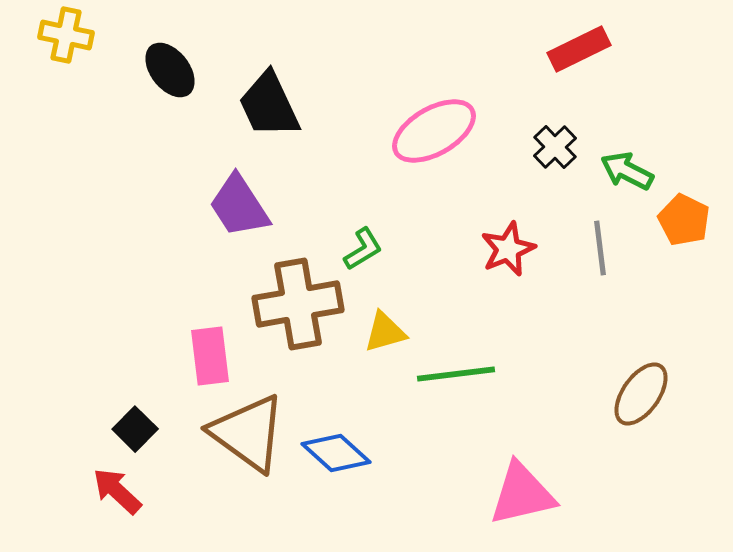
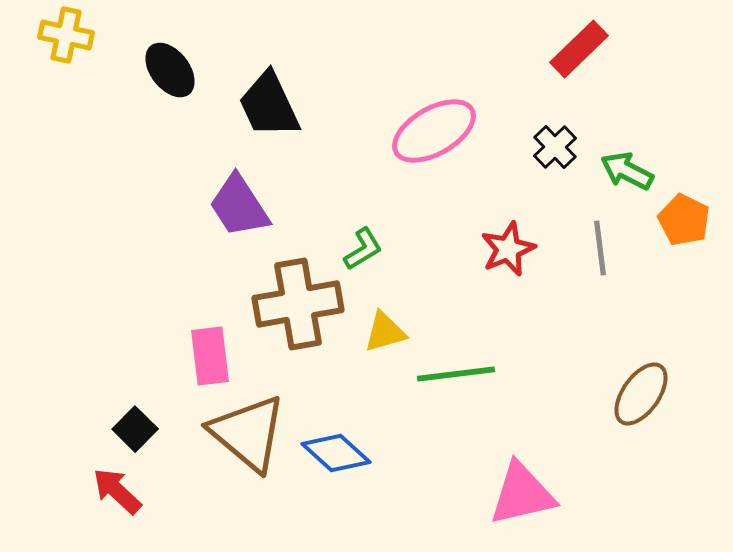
red rectangle: rotated 18 degrees counterclockwise
brown triangle: rotated 4 degrees clockwise
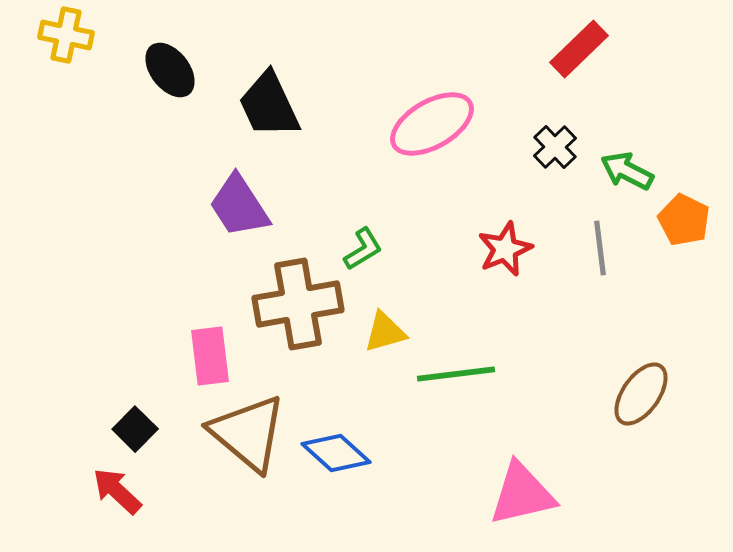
pink ellipse: moved 2 px left, 7 px up
red star: moved 3 px left
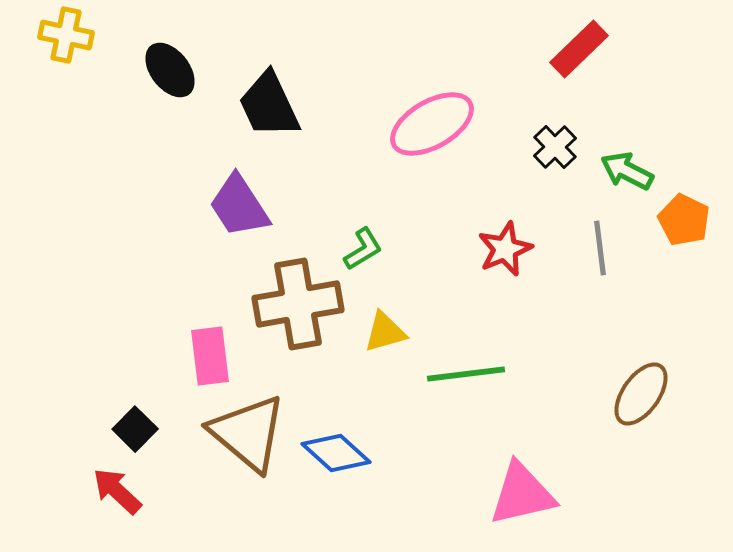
green line: moved 10 px right
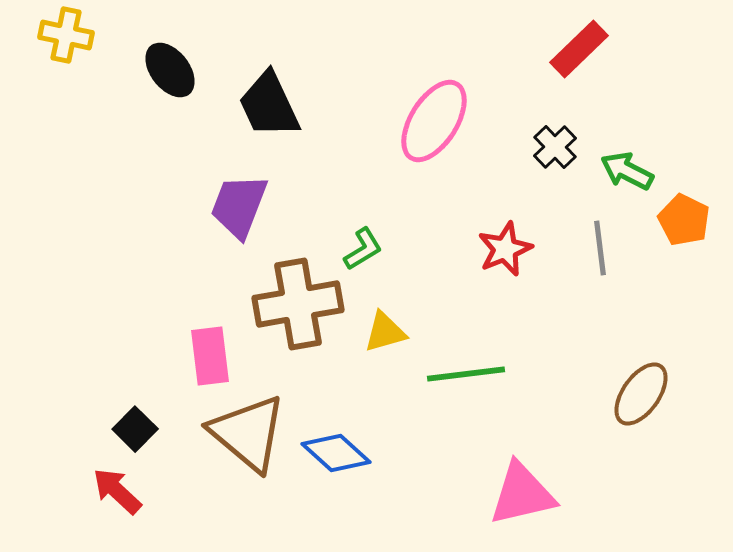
pink ellipse: moved 2 px right, 3 px up; rotated 28 degrees counterclockwise
purple trapezoid: rotated 54 degrees clockwise
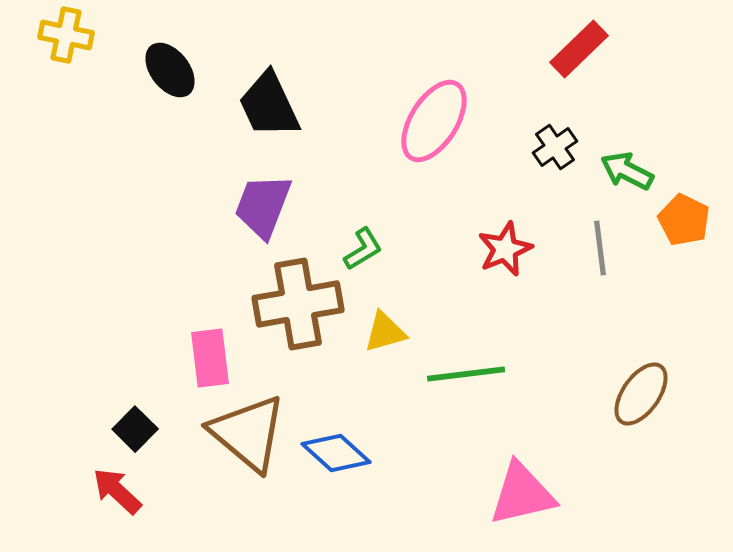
black cross: rotated 9 degrees clockwise
purple trapezoid: moved 24 px right
pink rectangle: moved 2 px down
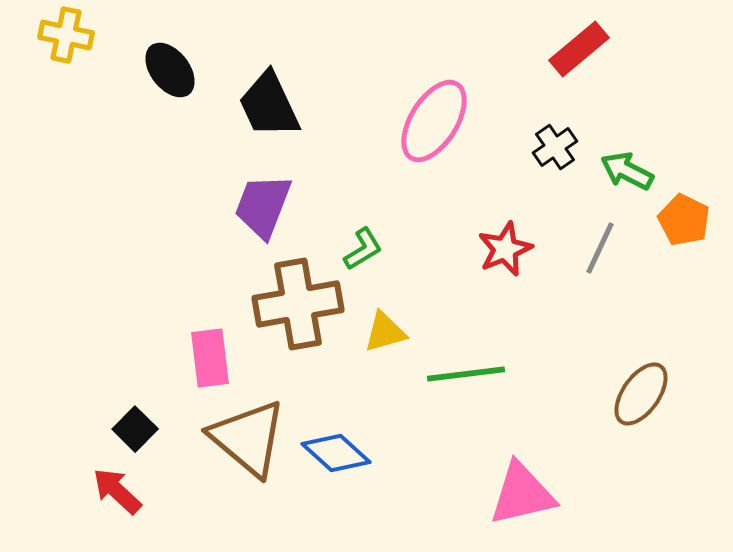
red rectangle: rotated 4 degrees clockwise
gray line: rotated 32 degrees clockwise
brown triangle: moved 5 px down
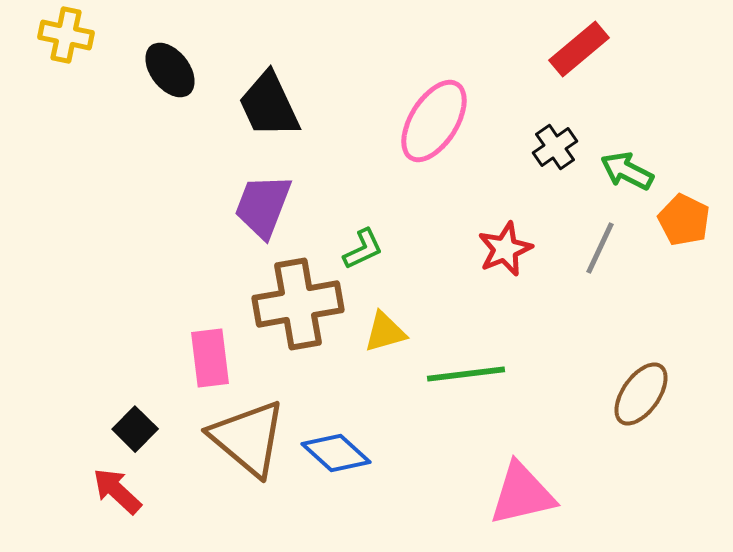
green L-shape: rotated 6 degrees clockwise
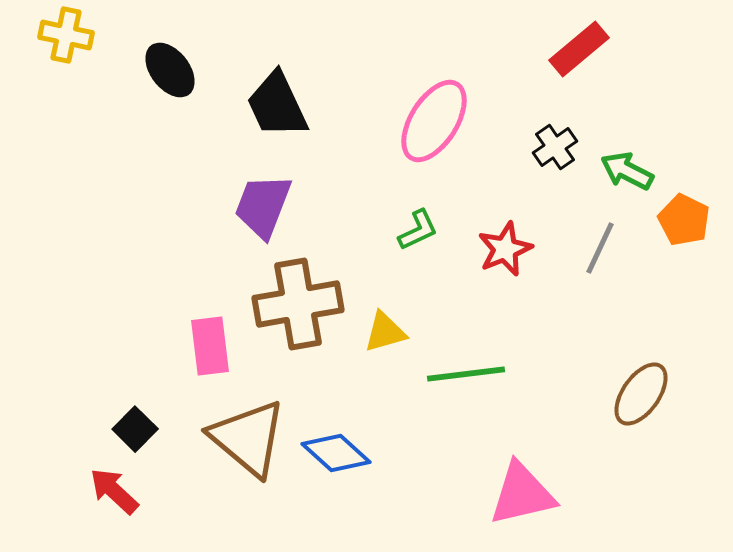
black trapezoid: moved 8 px right
green L-shape: moved 55 px right, 19 px up
pink rectangle: moved 12 px up
red arrow: moved 3 px left
